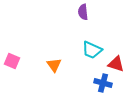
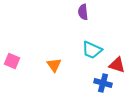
red triangle: moved 1 px right, 1 px down
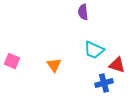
cyan trapezoid: moved 2 px right
blue cross: moved 1 px right; rotated 30 degrees counterclockwise
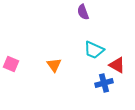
purple semicircle: rotated 14 degrees counterclockwise
pink square: moved 1 px left, 3 px down
red triangle: rotated 12 degrees clockwise
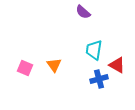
purple semicircle: rotated 28 degrees counterclockwise
cyan trapezoid: rotated 75 degrees clockwise
pink square: moved 14 px right, 4 px down
blue cross: moved 5 px left, 4 px up
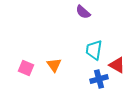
pink square: moved 1 px right
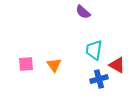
pink square: moved 4 px up; rotated 28 degrees counterclockwise
